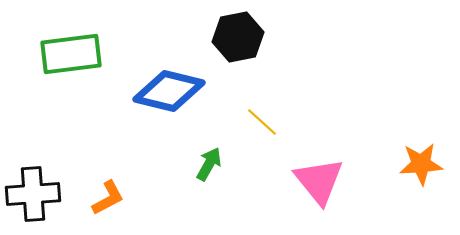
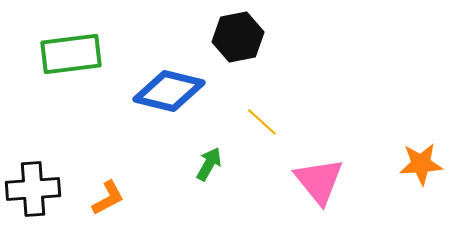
black cross: moved 5 px up
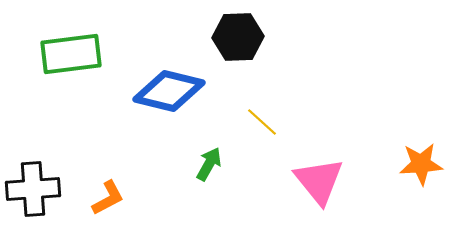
black hexagon: rotated 9 degrees clockwise
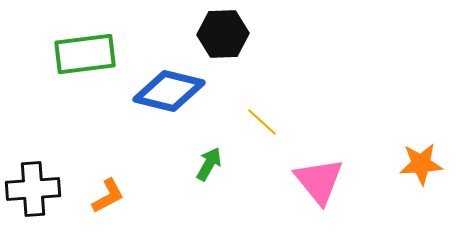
black hexagon: moved 15 px left, 3 px up
green rectangle: moved 14 px right
orange L-shape: moved 2 px up
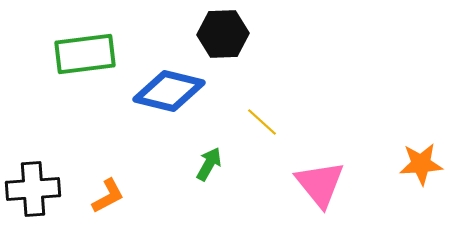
pink triangle: moved 1 px right, 3 px down
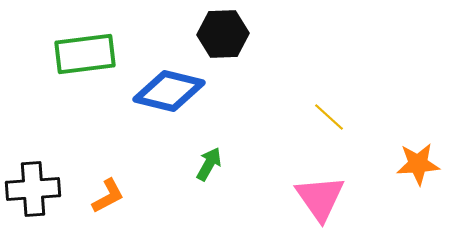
yellow line: moved 67 px right, 5 px up
orange star: moved 3 px left
pink triangle: moved 14 px down; rotated 4 degrees clockwise
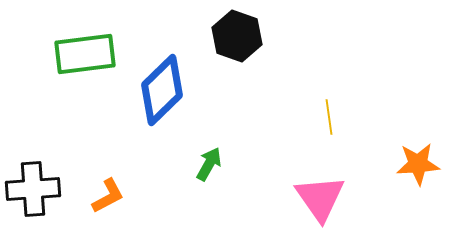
black hexagon: moved 14 px right, 2 px down; rotated 21 degrees clockwise
blue diamond: moved 7 px left, 1 px up; rotated 58 degrees counterclockwise
yellow line: rotated 40 degrees clockwise
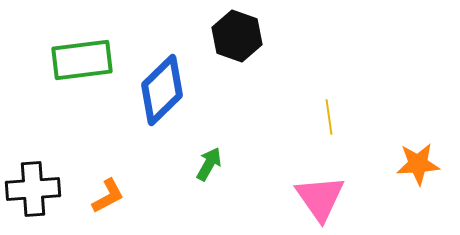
green rectangle: moved 3 px left, 6 px down
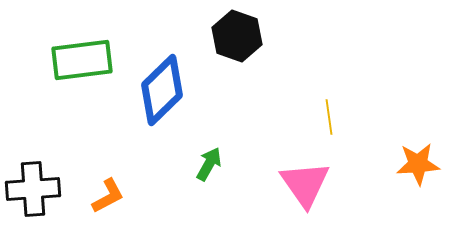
pink triangle: moved 15 px left, 14 px up
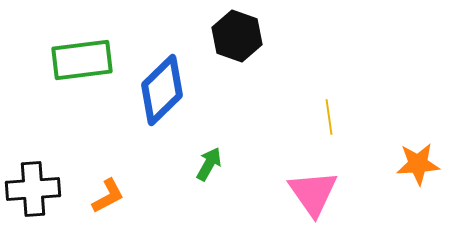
pink triangle: moved 8 px right, 9 px down
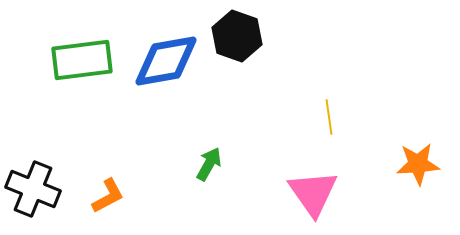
blue diamond: moved 4 px right, 29 px up; rotated 34 degrees clockwise
black cross: rotated 26 degrees clockwise
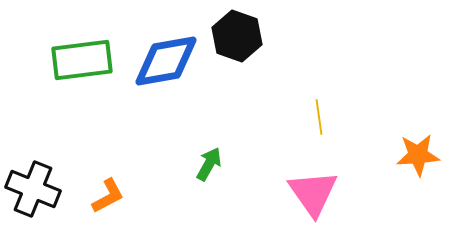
yellow line: moved 10 px left
orange star: moved 9 px up
